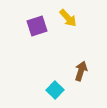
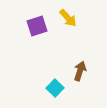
brown arrow: moved 1 px left
cyan square: moved 2 px up
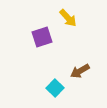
purple square: moved 5 px right, 11 px down
brown arrow: rotated 138 degrees counterclockwise
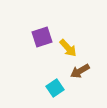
yellow arrow: moved 30 px down
cyan square: rotated 12 degrees clockwise
